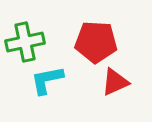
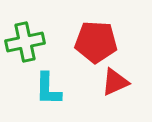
cyan L-shape: moved 1 px right, 9 px down; rotated 78 degrees counterclockwise
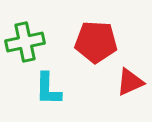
red triangle: moved 15 px right
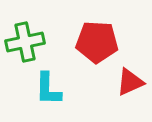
red pentagon: moved 1 px right
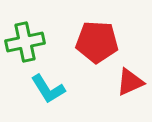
cyan L-shape: rotated 33 degrees counterclockwise
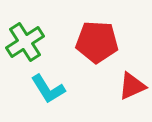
green cross: rotated 21 degrees counterclockwise
red triangle: moved 2 px right, 4 px down
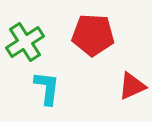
red pentagon: moved 4 px left, 7 px up
cyan L-shape: moved 1 px left, 1 px up; rotated 141 degrees counterclockwise
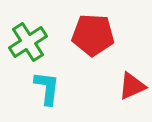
green cross: moved 3 px right
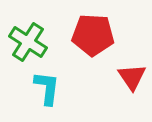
green cross: rotated 24 degrees counterclockwise
red triangle: moved 9 px up; rotated 40 degrees counterclockwise
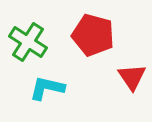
red pentagon: rotated 12 degrees clockwise
cyan L-shape: rotated 84 degrees counterclockwise
